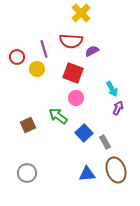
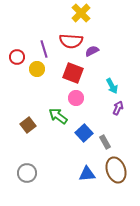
cyan arrow: moved 3 px up
brown square: rotated 14 degrees counterclockwise
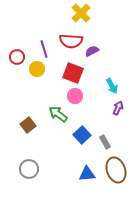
pink circle: moved 1 px left, 2 px up
green arrow: moved 2 px up
blue square: moved 2 px left, 2 px down
gray circle: moved 2 px right, 4 px up
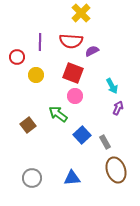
purple line: moved 4 px left, 7 px up; rotated 18 degrees clockwise
yellow circle: moved 1 px left, 6 px down
gray circle: moved 3 px right, 9 px down
blue triangle: moved 15 px left, 4 px down
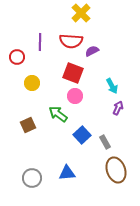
yellow circle: moved 4 px left, 8 px down
brown square: rotated 14 degrees clockwise
blue triangle: moved 5 px left, 5 px up
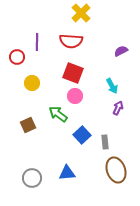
purple line: moved 3 px left
purple semicircle: moved 29 px right
gray rectangle: rotated 24 degrees clockwise
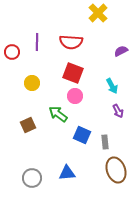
yellow cross: moved 17 px right
red semicircle: moved 1 px down
red circle: moved 5 px left, 5 px up
purple arrow: moved 3 px down; rotated 128 degrees clockwise
blue square: rotated 24 degrees counterclockwise
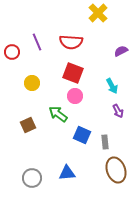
purple line: rotated 24 degrees counterclockwise
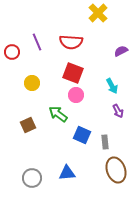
pink circle: moved 1 px right, 1 px up
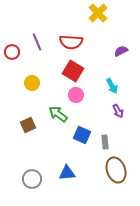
red square: moved 2 px up; rotated 10 degrees clockwise
gray circle: moved 1 px down
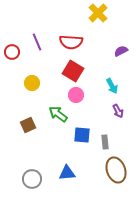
blue square: rotated 18 degrees counterclockwise
